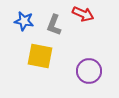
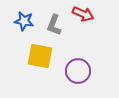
purple circle: moved 11 px left
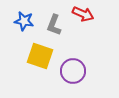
yellow square: rotated 8 degrees clockwise
purple circle: moved 5 px left
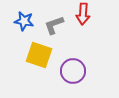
red arrow: rotated 70 degrees clockwise
gray L-shape: rotated 50 degrees clockwise
yellow square: moved 1 px left, 1 px up
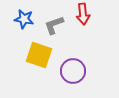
red arrow: rotated 10 degrees counterclockwise
blue star: moved 2 px up
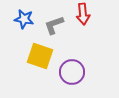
yellow square: moved 1 px right, 1 px down
purple circle: moved 1 px left, 1 px down
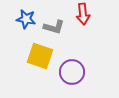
blue star: moved 2 px right
gray L-shape: moved 2 px down; rotated 145 degrees counterclockwise
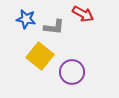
red arrow: rotated 55 degrees counterclockwise
gray L-shape: rotated 10 degrees counterclockwise
yellow square: rotated 20 degrees clockwise
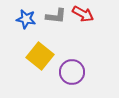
gray L-shape: moved 2 px right, 11 px up
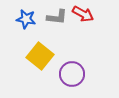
gray L-shape: moved 1 px right, 1 px down
purple circle: moved 2 px down
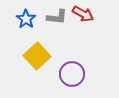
blue star: rotated 24 degrees clockwise
yellow square: moved 3 px left; rotated 8 degrees clockwise
